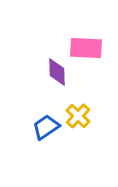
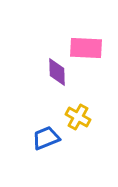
yellow cross: moved 1 px down; rotated 15 degrees counterclockwise
blue trapezoid: moved 11 px down; rotated 12 degrees clockwise
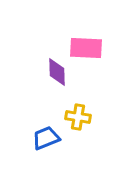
yellow cross: rotated 20 degrees counterclockwise
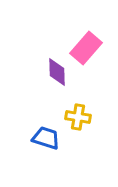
pink rectangle: rotated 52 degrees counterclockwise
blue trapezoid: rotated 40 degrees clockwise
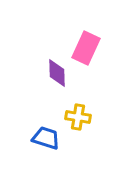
pink rectangle: rotated 16 degrees counterclockwise
purple diamond: moved 1 px down
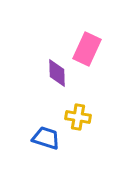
pink rectangle: moved 1 px right, 1 px down
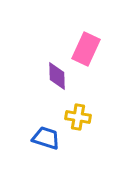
pink rectangle: moved 1 px left
purple diamond: moved 3 px down
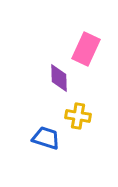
purple diamond: moved 2 px right, 2 px down
yellow cross: moved 1 px up
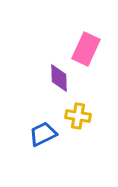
blue trapezoid: moved 3 px left, 4 px up; rotated 44 degrees counterclockwise
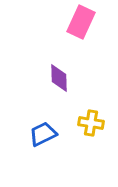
pink rectangle: moved 5 px left, 27 px up
yellow cross: moved 13 px right, 7 px down
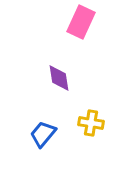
purple diamond: rotated 8 degrees counterclockwise
blue trapezoid: rotated 24 degrees counterclockwise
